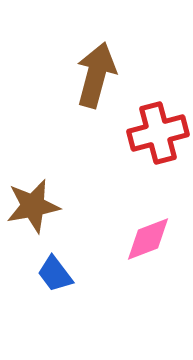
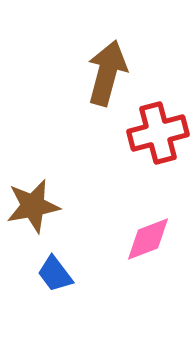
brown arrow: moved 11 px right, 2 px up
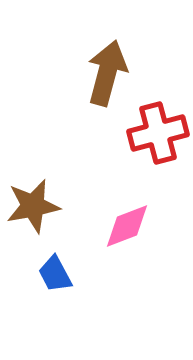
pink diamond: moved 21 px left, 13 px up
blue trapezoid: rotated 9 degrees clockwise
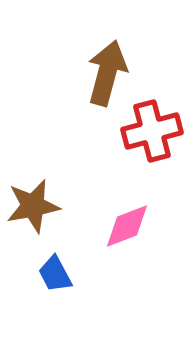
red cross: moved 6 px left, 2 px up
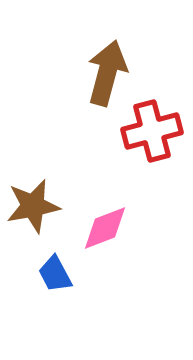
pink diamond: moved 22 px left, 2 px down
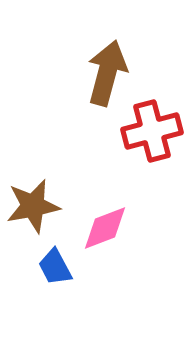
blue trapezoid: moved 7 px up
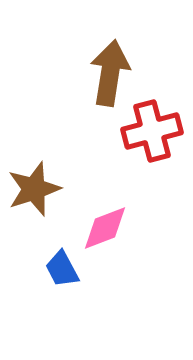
brown arrow: moved 3 px right; rotated 6 degrees counterclockwise
brown star: moved 1 px right, 17 px up; rotated 8 degrees counterclockwise
blue trapezoid: moved 7 px right, 2 px down
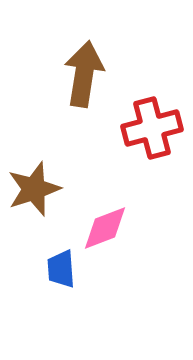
brown arrow: moved 26 px left, 1 px down
red cross: moved 3 px up
blue trapezoid: moved 1 px left; rotated 24 degrees clockwise
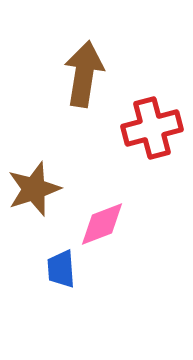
pink diamond: moved 3 px left, 4 px up
